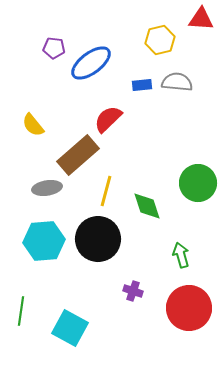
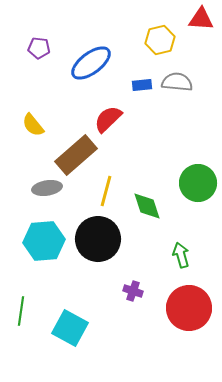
purple pentagon: moved 15 px left
brown rectangle: moved 2 px left
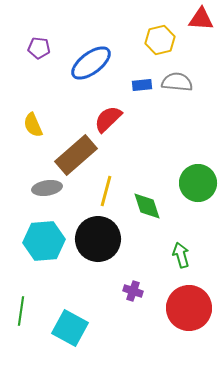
yellow semicircle: rotated 15 degrees clockwise
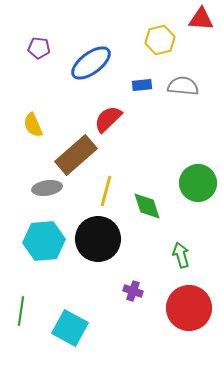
gray semicircle: moved 6 px right, 4 px down
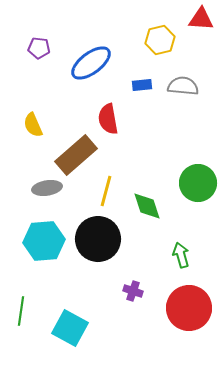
red semicircle: rotated 56 degrees counterclockwise
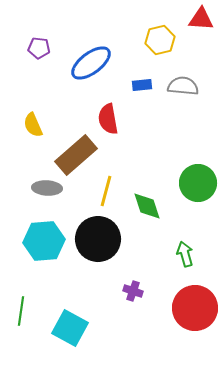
gray ellipse: rotated 12 degrees clockwise
green arrow: moved 4 px right, 1 px up
red circle: moved 6 px right
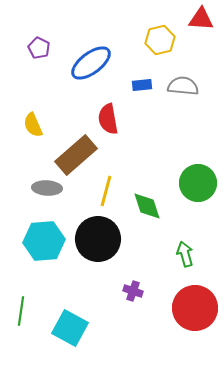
purple pentagon: rotated 20 degrees clockwise
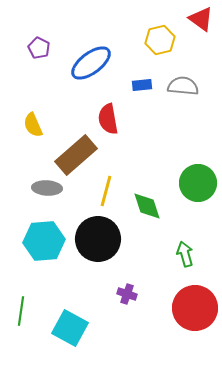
red triangle: rotated 32 degrees clockwise
purple cross: moved 6 px left, 3 px down
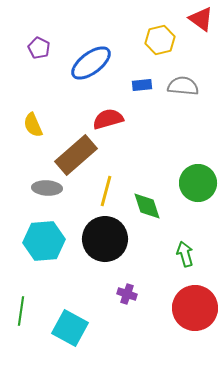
red semicircle: rotated 84 degrees clockwise
black circle: moved 7 px right
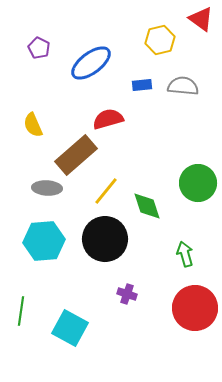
yellow line: rotated 24 degrees clockwise
